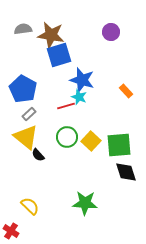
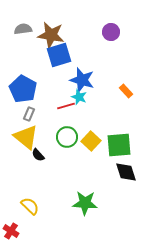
gray rectangle: rotated 24 degrees counterclockwise
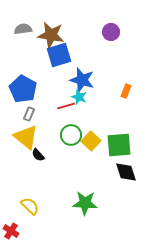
orange rectangle: rotated 64 degrees clockwise
green circle: moved 4 px right, 2 px up
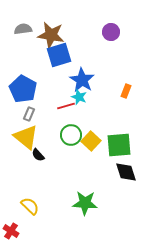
blue star: rotated 15 degrees clockwise
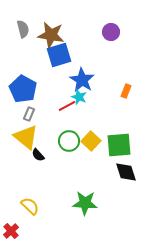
gray semicircle: rotated 84 degrees clockwise
red line: moved 1 px right; rotated 12 degrees counterclockwise
green circle: moved 2 px left, 6 px down
red cross: rotated 14 degrees clockwise
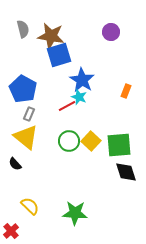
brown star: moved 1 px down
black semicircle: moved 23 px left, 9 px down
green star: moved 10 px left, 10 px down
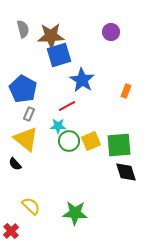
brown star: rotated 12 degrees counterclockwise
cyan star: moved 21 px left, 29 px down; rotated 21 degrees counterclockwise
yellow triangle: moved 2 px down
yellow square: rotated 24 degrees clockwise
yellow semicircle: moved 1 px right
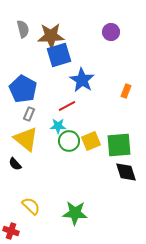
red cross: rotated 28 degrees counterclockwise
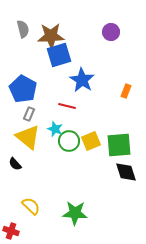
red line: rotated 42 degrees clockwise
cyan star: moved 3 px left, 3 px down; rotated 21 degrees clockwise
yellow triangle: moved 2 px right, 2 px up
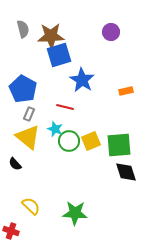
orange rectangle: rotated 56 degrees clockwise
red line: moved 2 px left, 1 px down
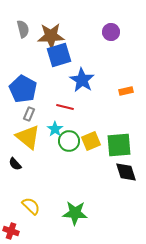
cyan star: rotated 14 degrees clockwise
